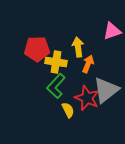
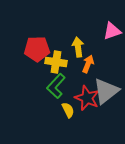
gray triangle: moved 1 px down
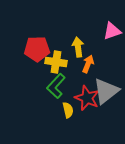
yellow semicircle: rotated 14 degrees clockwise
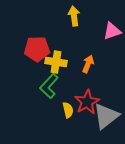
yellow arrow: moved 4 px left, 31 px up
green L-shape: moved 7 px left
gray triangle: moved 25 px down
red star: moved 4 px down; rotated 20 degrees clockwise
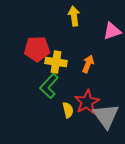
gray triangle: rotated 28 degrees counterclockwise
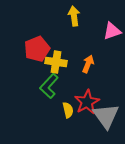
red pentagon: rotated 20 degrees counterclockwise
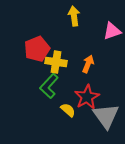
red star: moved 5 px up
yellow semicircle: rotated 35 degrees counterclockwise
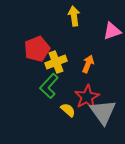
yellow cross: rotated 30 degrees counterclockwise
gray triangle: moved 3 px left, 4 px up
